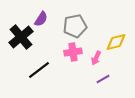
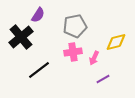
purple semicircle: moved 3 px left, 4 px up
pink arrow: moved 2 px left
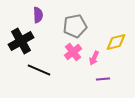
purple semicircle: rotated 35 degrees counterclockwise
black cross: moved 4 px down; rotated 10 degrees clockwise
pink cross: rotated 30 degrees counterclockwise
black line: rotated 60 degrees clockwise
purple line: rotated 24 degrees clockwise
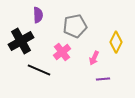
yellow diamond: rotated 50 degrees counterclockwise
pink cross: moved 11 px left
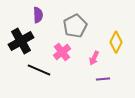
gray pentagon: rotated 15 degrees counterclockwise
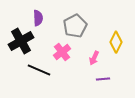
purple semicircle: moved 3 px down
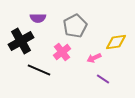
purple semicircle: rotated 91 degrees clockwise
yellow diamond: rotated 55 degrees clockwise
pink arrow: rotated 40 degrees clockwise
purple line: rotated 40 degrees clockwise
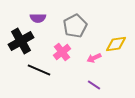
yellow diamond: moved 2 px down
purple line: moved 9 px left, 6 px down
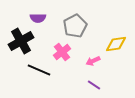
pink arrow: moved 1 px left, 3 px down
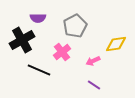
black cross: moved 1 px right, 1 px up
